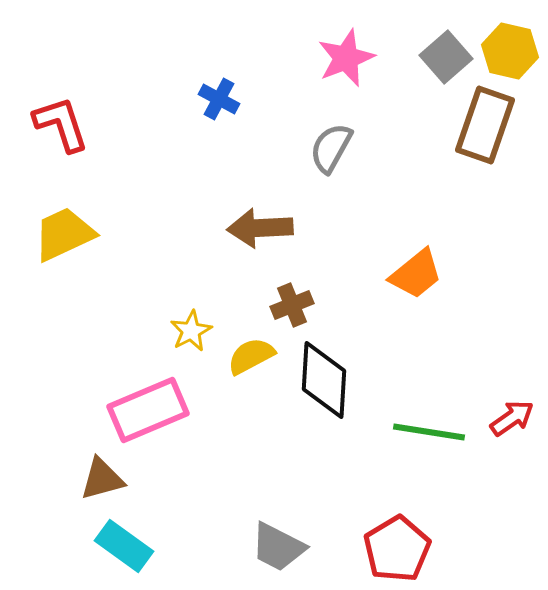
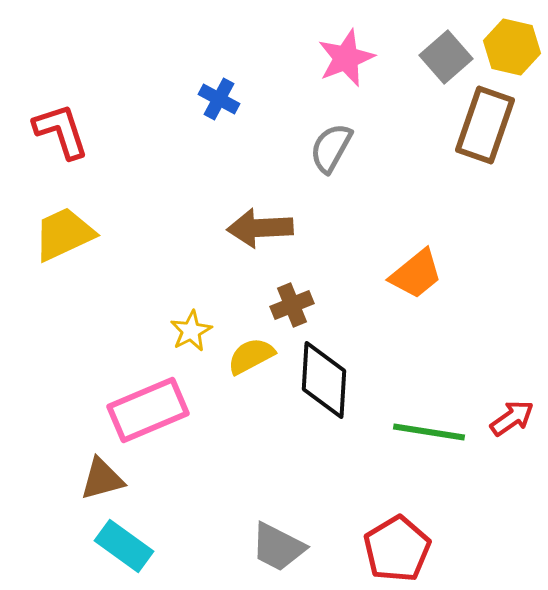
yellow hexagon: moved 2 px right, 4 px up
red L-shape: moved 7 px down
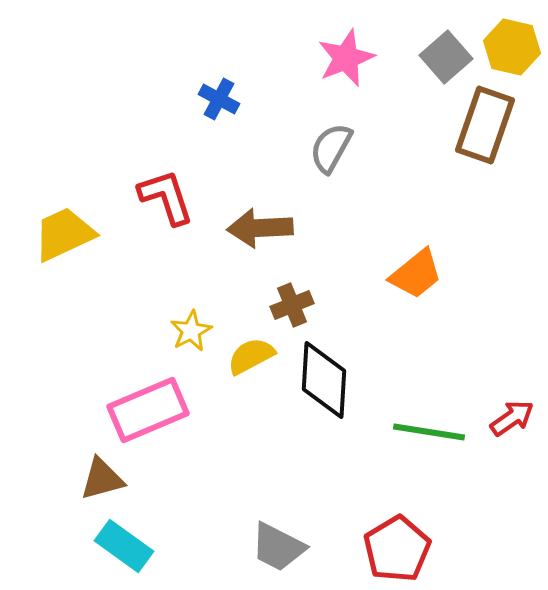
red L-shape: moved 105 px right, 66 px down
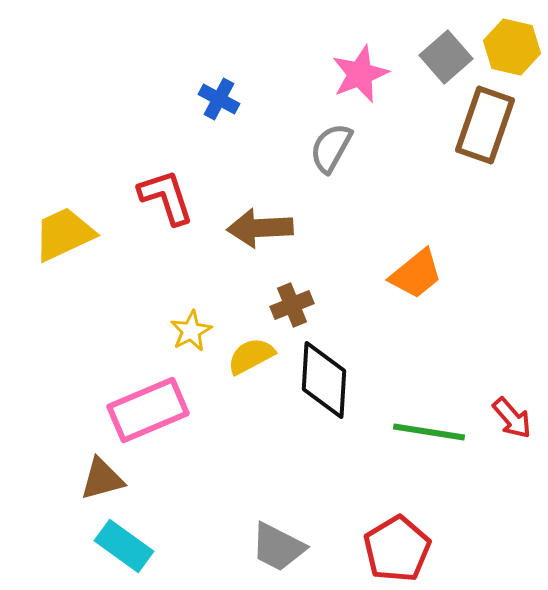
pink star: moved 14 px right, 16 px down
red arrow: rotated 84 degrees clockwise
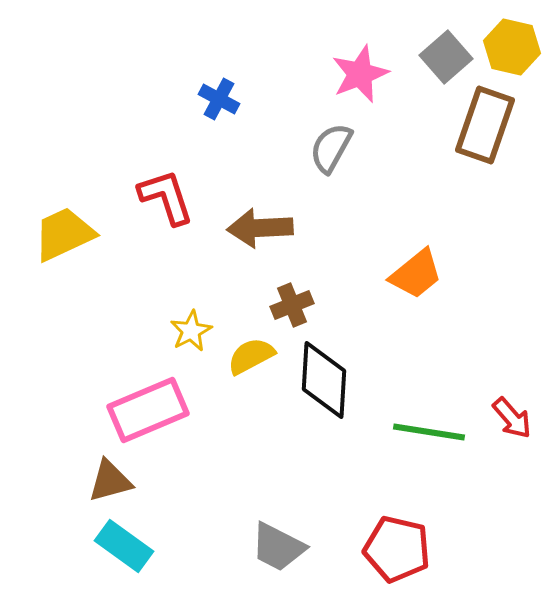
brown triangle: moved 8 px right, 2 px down
red pentagon: rotated 28 degrees counterclockwise
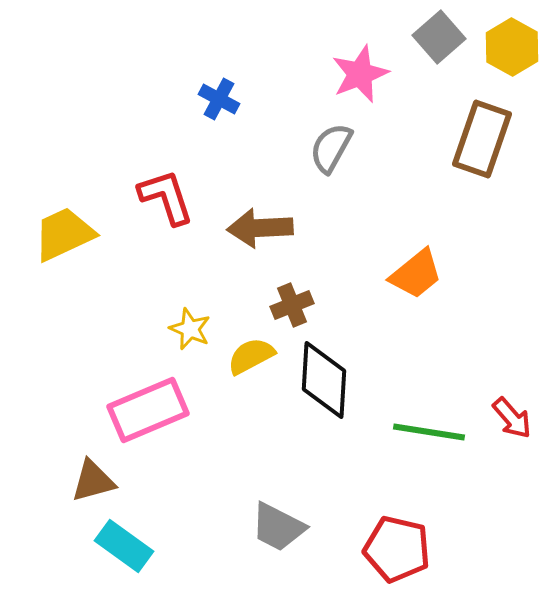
yellow hexagon: rotated 16 degrees clockwise
gray square: moved 7 px left, 20 px up
brown rectangle: moved 3 px left, 14 px down
yellow star: moved 1 px left, 2 px up; rotated 21 degrees counterclockwise
brown triangle: moved 17 px left
gray trapezoid: moved 20 px up
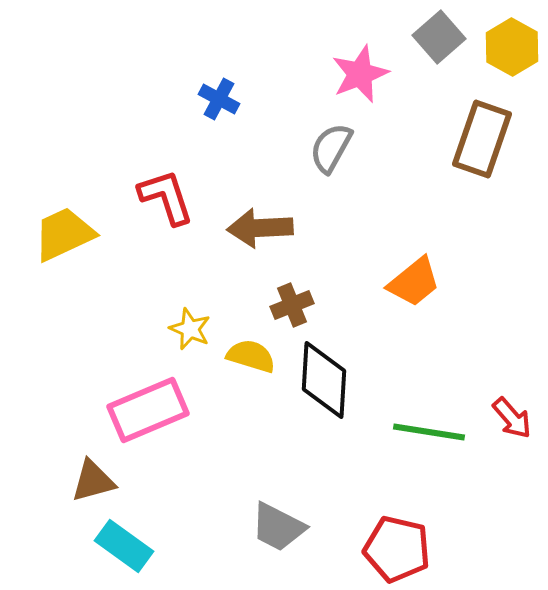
orange trapezoid: moved 2 px left, 8 px down
yellow semicircle: rotated 45 degrees clockwise
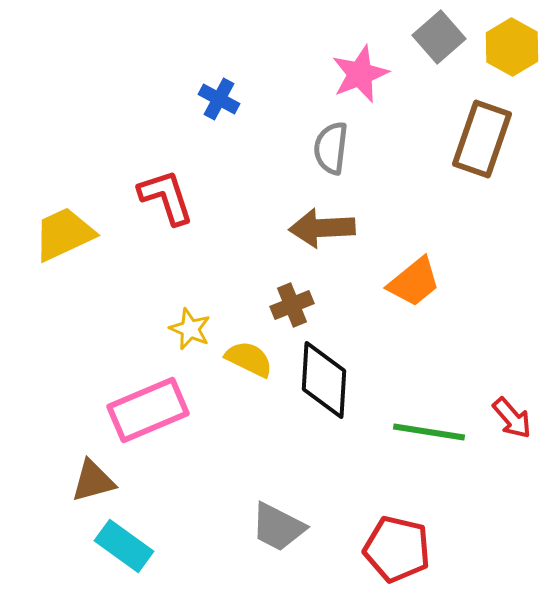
gray semicircle: rotated 22 degrees counterclockwise
brown arrow: moved 62 px right
yellow semicircle: moved 2 px left, 3 px down; rotated 9 degrees clockwise
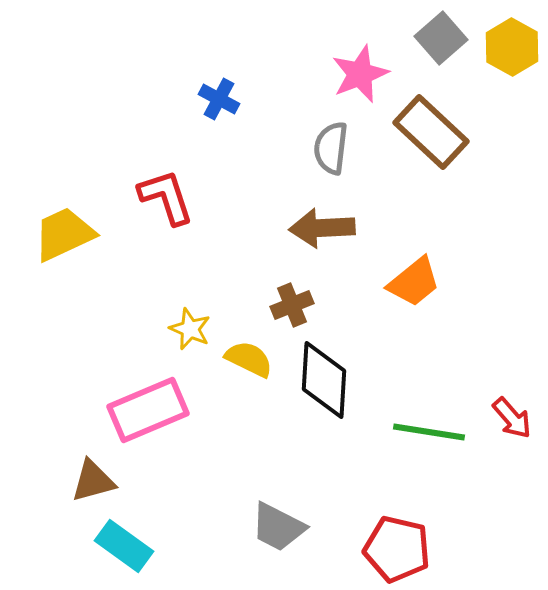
gray square: moved 2 px right, 1 px down
brown rectangle: moved 51 px left, 7 px up; rotated 66 degrees counterclockwise
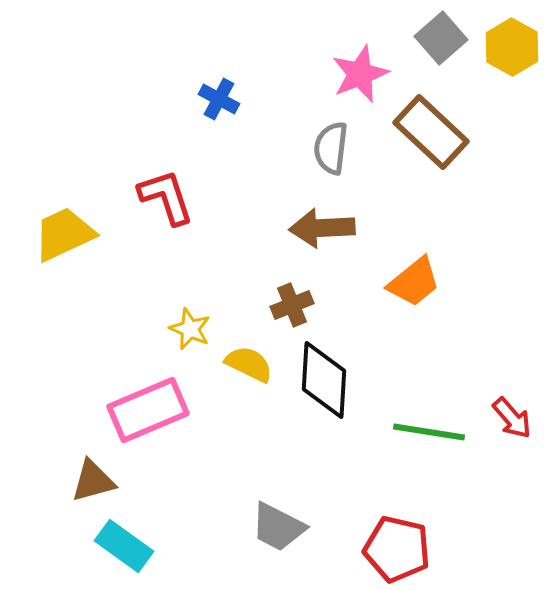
yellow semicircle: moved 5 px down
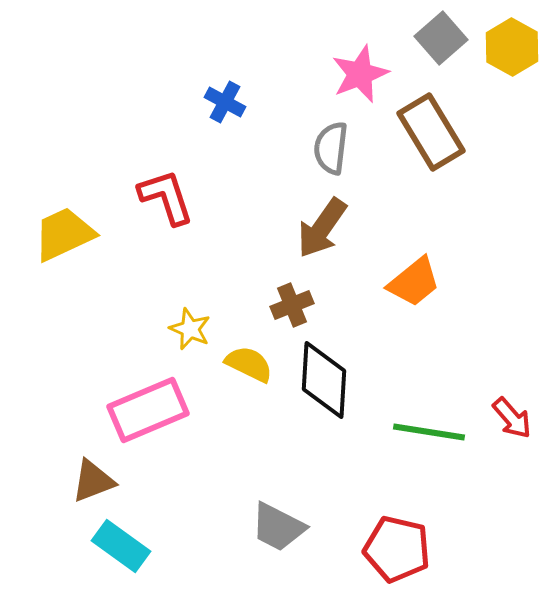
blue cross: moved 6 px right, 3 px down
brown rectangle: rotated 16 degrees clockwise
brown arrow: rotated 52 degrees counterclockwise
brown triangle: rotated 6 degrees counterclockwise
cyan rectangle: moved 3 px left
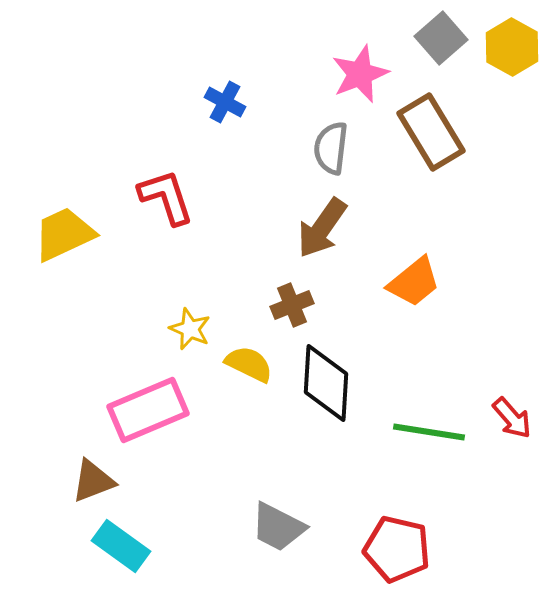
black diamond: moved 2 px right, 3 px down
